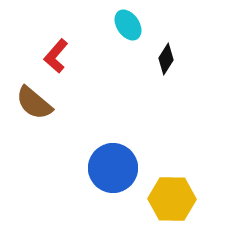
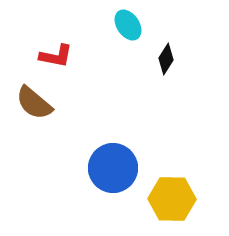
red L-shape: rotated 120 degrees counterclockwise
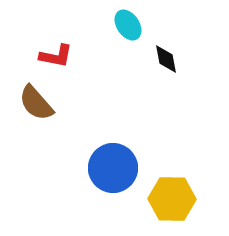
black diamond: rotated 44 degrees counterclockwise
brown semicircle: moved 2 px right; rotated 9 degrees clockwise
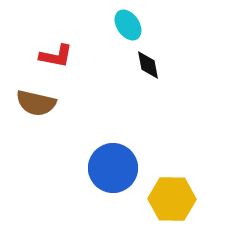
black diamond: moved 18 px left, 6 px down
brown semicircle: rotated 36 degrees counterclockwise
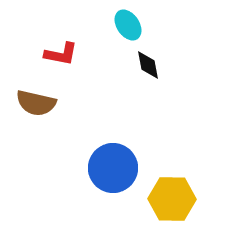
red L-shape: moved 5 px right, 2 px up
